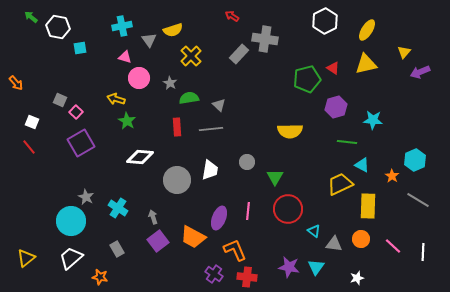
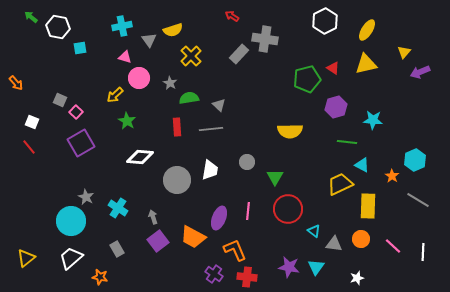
yellow arrow at (116, 99): moved 1 px left, 4 px up; rotated 60 degrees counterclockwise
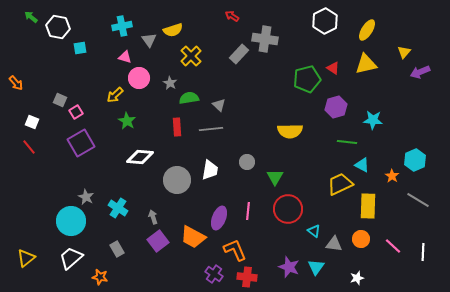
pink square at (76, 112): rotated 16 degrees clockwise
purple star at (289, 267): rotated 10 degrees clockwise
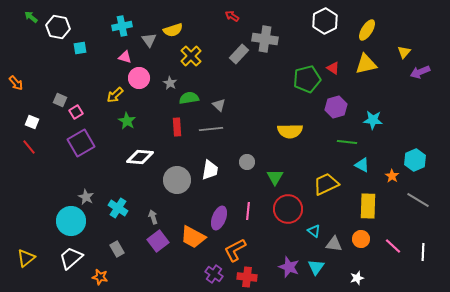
yellow trapezoid at (340, 184): moved 14 px left
orange L-shape at (235, 250): rotated 95 degrees counterclockwise
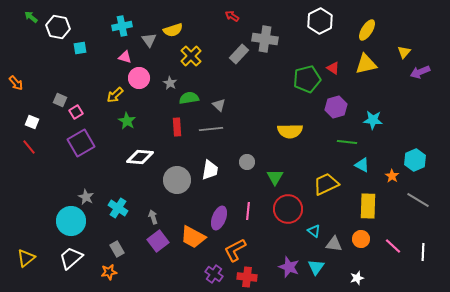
white hexagon at (325, 21): moved 5 px left
orange star at (100, 277): moved 9 px right, 5 px up; rotated 21 degrees counterclockwise
